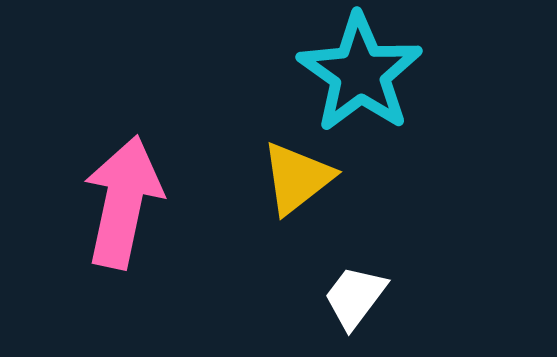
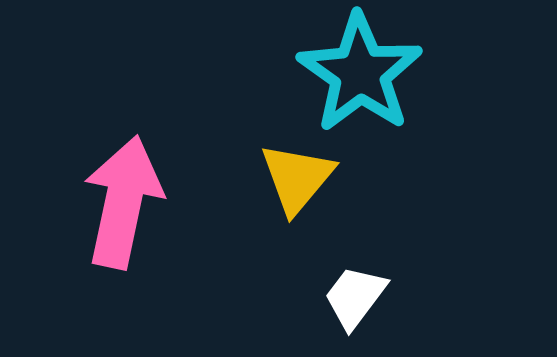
yellow triangle: rotated 12 degrees counterclockwise
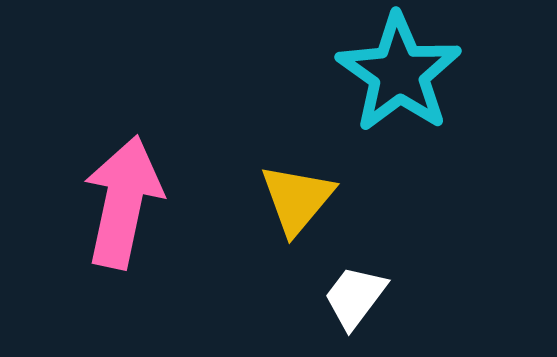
cyan star: moved 39 px right
yellow triangle: moved 21 px down
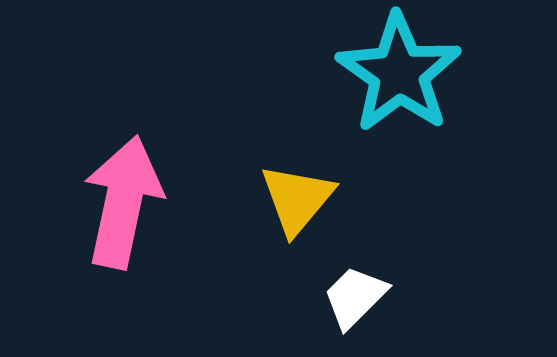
white trapezoid: rotated 8 degrees clockwise
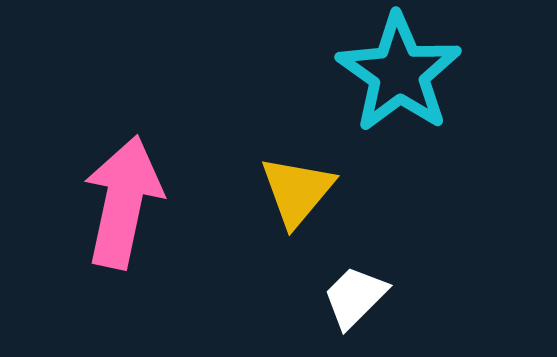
yellow triangle: moved 8 px up
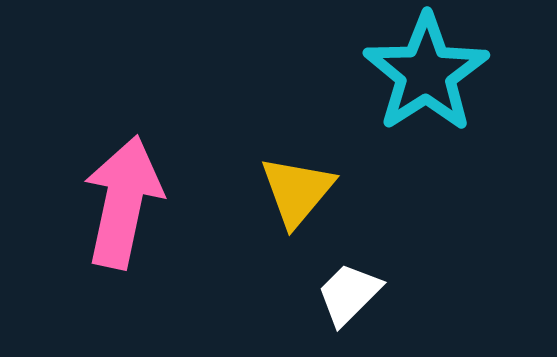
cyan star: moved 27 px right; rotated 4 degrees clockwise
white trapezoid: moved 6 px left, 3 px up
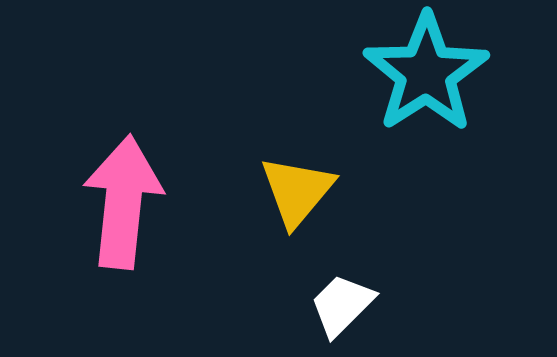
pink arrow: rotated 6 degrees counterclockwise
white trapezoid: moved 7 px left, 11 px down
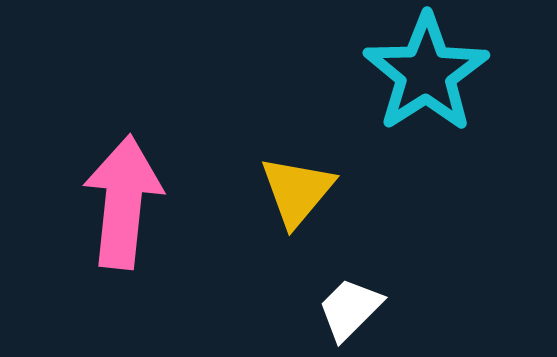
white trapezoid: moved 8 px right, 4 px down
